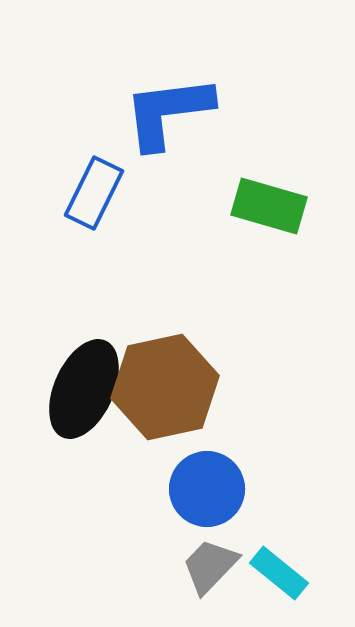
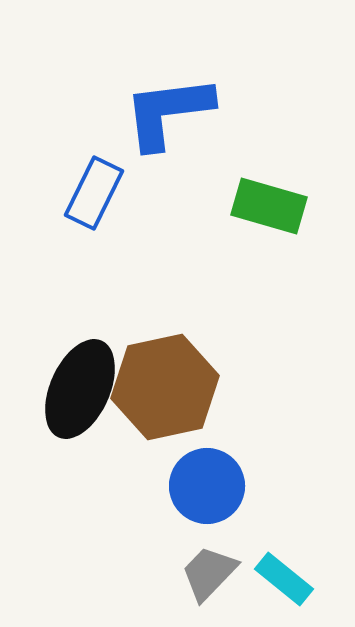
black ellipse: moved 4 px left
blue circle: moved 3 px up
gray trapezoid: moved 1 px left, 7 px down
cyan rectangle: moved 5 px right, 6 px down
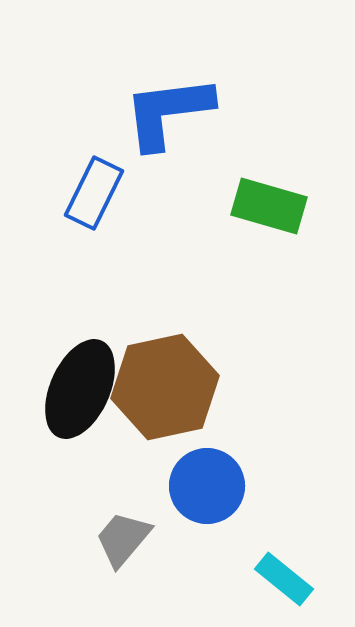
gray trapezoid: moved 86 px left, 34 px up; rotated 4 degrees counterclockwise
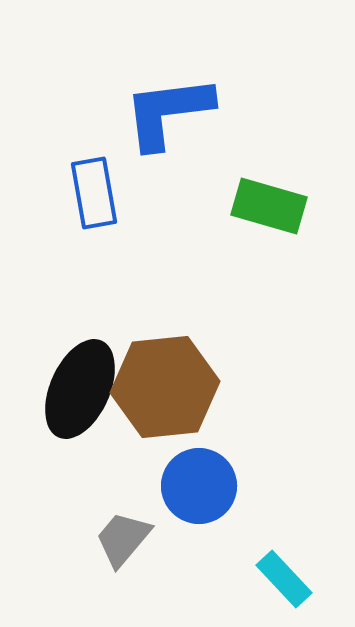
blue rectangle: rotated 36 degrees counterclockwise
brown hexagon: rotated 6 degrees clockwise
blue circle: moved 8 px left
cyan rectangle: rotated 8 degrees clockwise
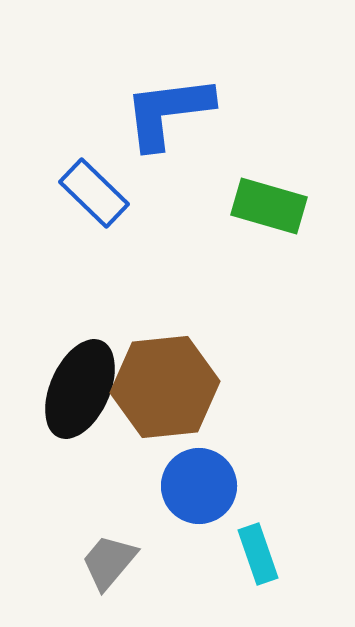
blue rectangle: rotated 36 degrees counterclockwise
gray trapezoid: moved 14 px left, 23 px down
cyan rectangle: moved 26 px left, 25 px up; rotated 24 degrees clockwise
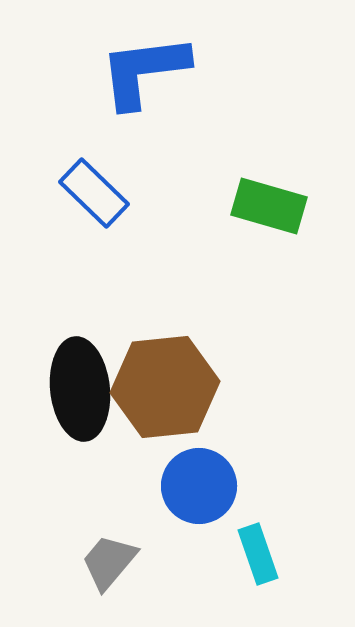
blue L-shape: moved 24 px left, 41 px up
black ellipse: rotated 30 degrees counterclockwise
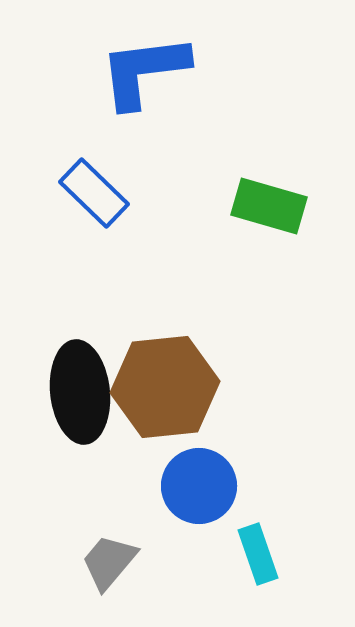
black ellipse: moved 3 px down
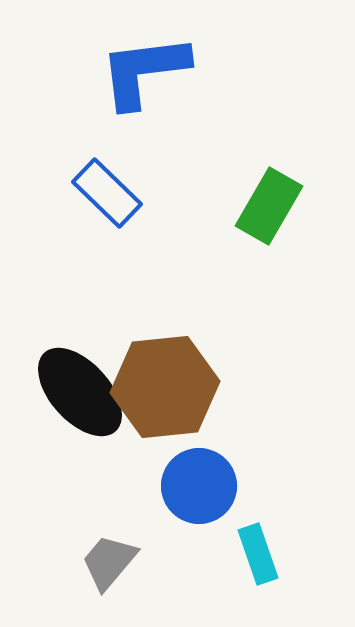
blue rectangle: moved 13 px right
green rectangle: rotated 76 degrees counterclockwise
black ellipse: rotated 36 degrees counterclockwise
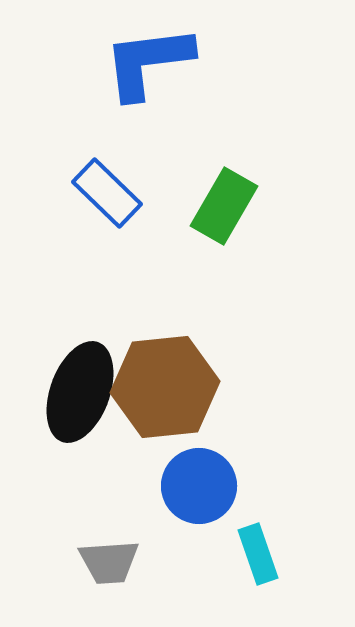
blue L-shape: moved 4 px right, 9 px up
green rectangle: moved 45 px left
black ellipse: rotated 62 degrees clockwise
gray trapezoid: rotated 134 degrees counterclockwise
